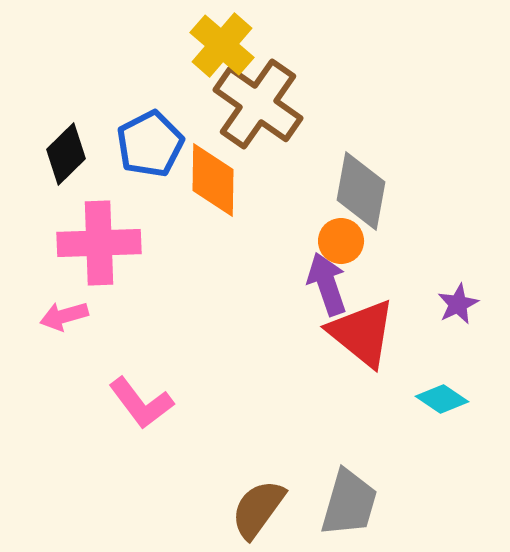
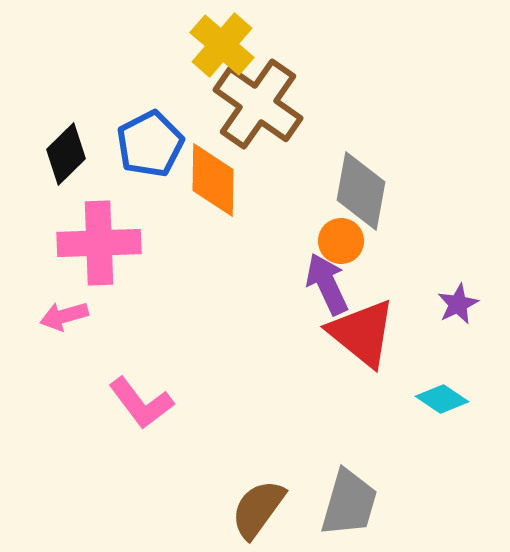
purple arrow: rotated 6 degrees counterclockwise
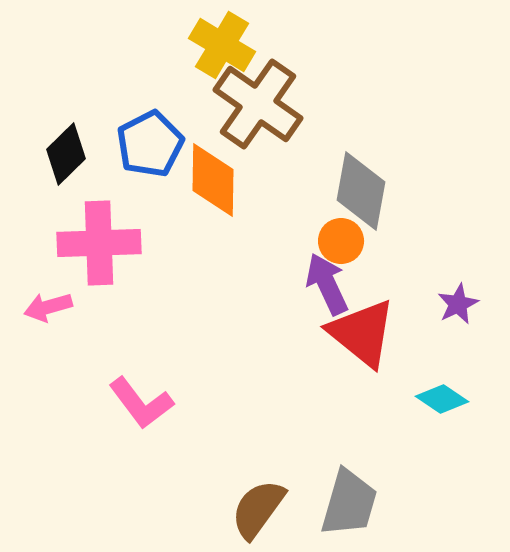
yellow cross: rotated 10 degrees counterclockwise
pink arrow: moved 16 px left, 9 px up
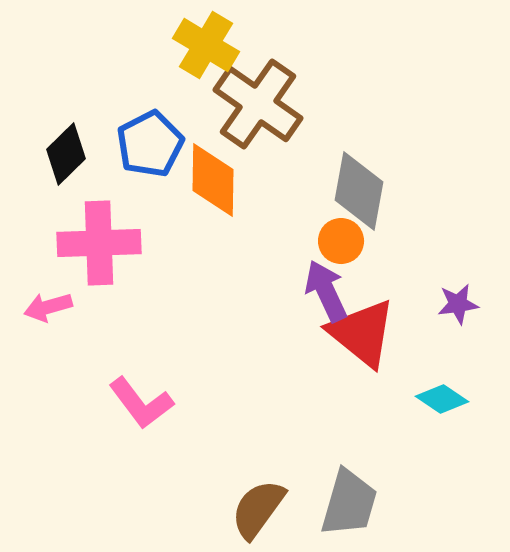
yellow cross: moved 16 px left
gray diamond: moved 2 px left
purple arrow: moved 1 px left, 7 px down
purple star: rotated 18 degrees clockwise
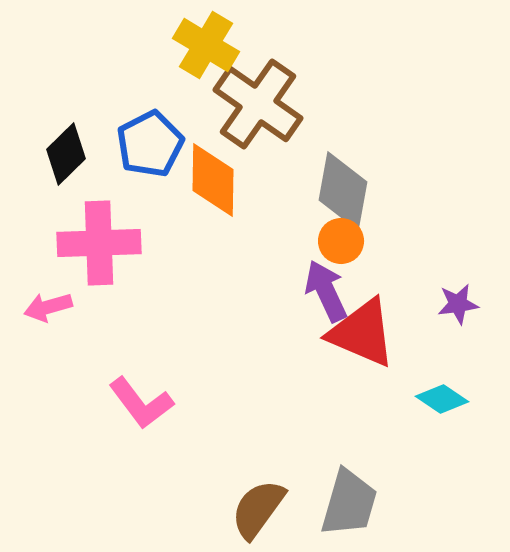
gray diamond: moved 16 px left
red triangle: rotated 16 degrees counterclockwise
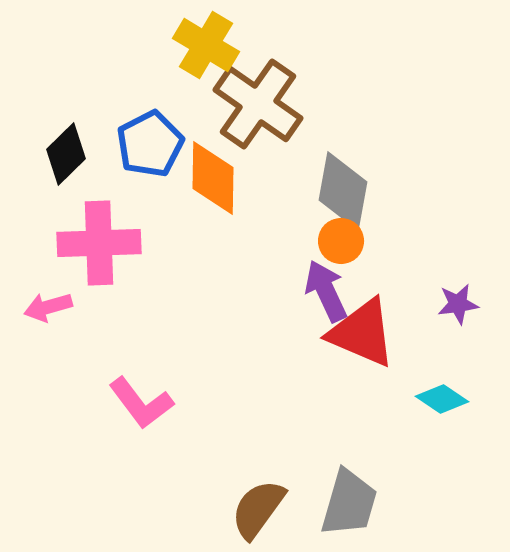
orange diamond: moved 2 px up
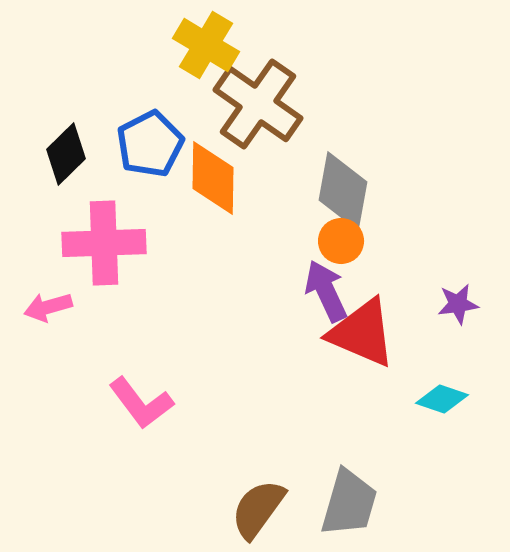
pink cross: moved 5 px right
cyan diamond: rotated 15 degrees counterclockwise
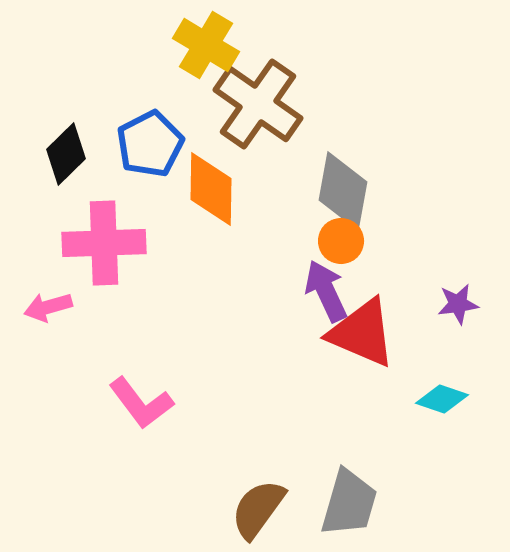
orange diamond: moved 2 px left, 11 px down
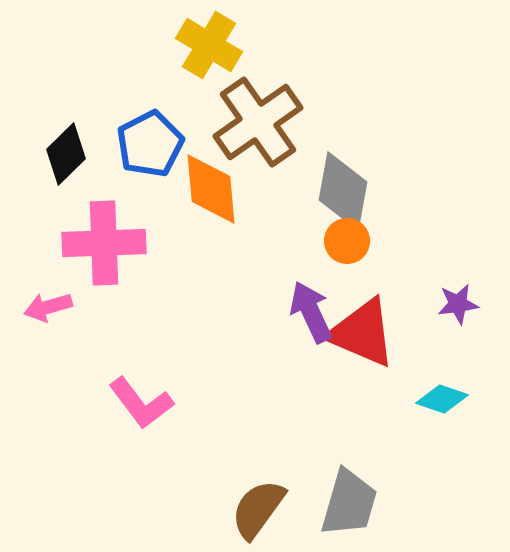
yellow cross: moved 3 px right
brown cross: moved 18 px down; rotated 20 degrees clockwise
orange diamond: rotated 6 degrees counterclockwise
orange circle: moved 6 px right
purple arrow: moved 15 px left, 21 px down
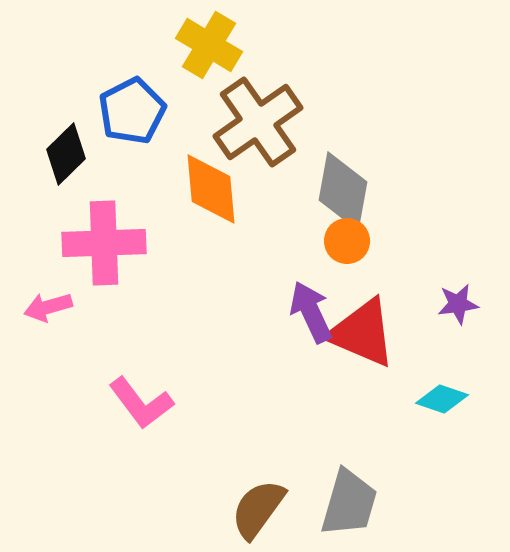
blue pentagon: moved 18 px left, 33 px up
